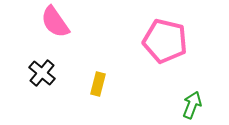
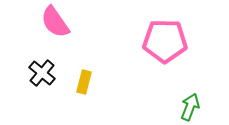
pink pentagon: rotated 12 degrees counterclockwise
yellow rectangle: moved 14 px left, 2 px up
green arrow: moved 2 px left, 2 px down
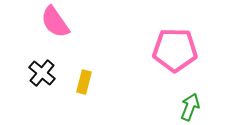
pink pentagon: moved 10 px right, 9 px down
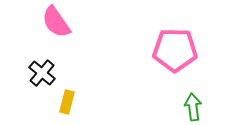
pink semicircle: moved 1 px right
yellow rectangle: moved 17 px left, 20 px down
green arrow: moved 3 px right; rotated 28 degrees counterclockwise
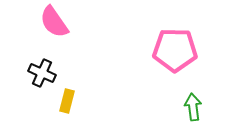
pink semicircle: moved 2 px left
black cross: rotated 16 degrees counterclockwise
yellow rectangle: moved 1 px up
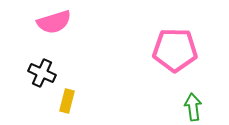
pink semicircle: rotated 72 degrees counterclockwise
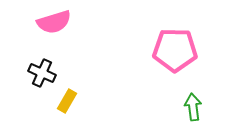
yellow rectangle: rotated 15 degrees clockwise
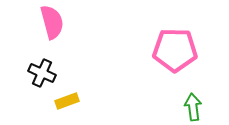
pink semicircle: moved 2 px left; rotated 88 degrees counterclockwise
yellow rectangle: rotated 40 degrees clockwise
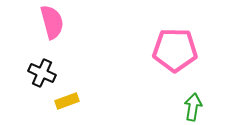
green arrow: rotated 16 degrees clockwise
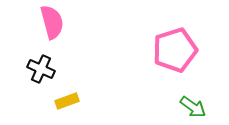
pink pentagon: rotated 18 degrees counterclockwise
black cross: moved 1 px left, 4 px up
green arrow: rotated 116 degrees clockwise
